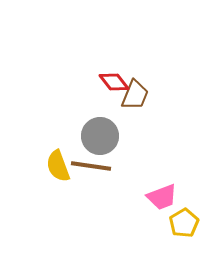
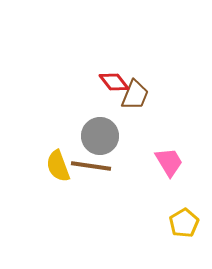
pink trapezoid: moved 7 px right, 35 px up; rotated 100 degrees counterclockwise
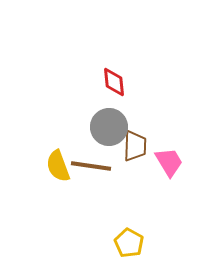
red diamond: rotated 32 degrees clockwise
brown trapezoid: moved 51 px down; rotated 20 degrees counterclockwise
gray circle: moved 9 px right, 9 px up
yellow pentagon: moved 55 px left, 20 px down; rotated 12 degrees counterclockwise
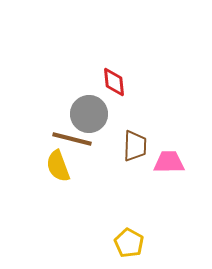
gray circle: moved 20 px left, 13 px up
pink trapezoid: rotated 60 degrees counterclockwise
brown line: moved 19 px left, 27 px up; rotated 6 degrees clockwise
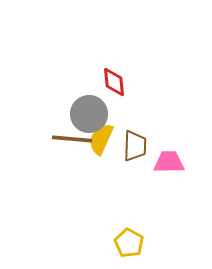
brown line: rotated 9 degrees counterclockwise
yellow semicircle: moved 43 px right, 27 px up; rotated 44 degrees clockwise
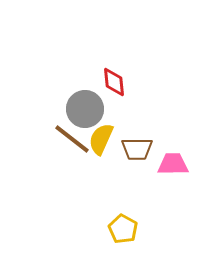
gray circle: moved 4 px left, 5 px up
brown line: rotated 33 degrees clockwise
brown trapezoid: moved 2 px right, 3 px down; rotated 88 degrees clockwise
pink trapezoid: moved 4 px right, 2 px down
yellow pentagon: moved 6 px left, 14 px up
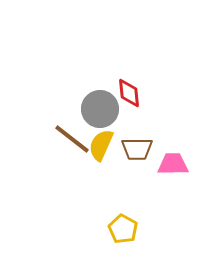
red diamond: moved 15 px right, 11 px down
gray circle: moved 15 px right
yellow semicircle: moved 6 px down
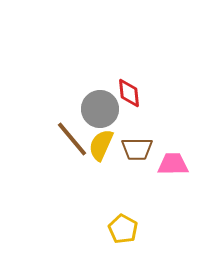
brown line: rotated 12 degrees clockwise
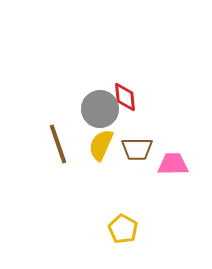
red diamond: moved 4 px left, 4 px down
brown line: moved 14 px left, 5 px down; rotated 21 degrees clockwise
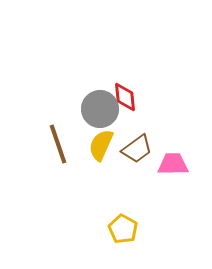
brown trapezoid: rotated 36 degrees counterclockwise
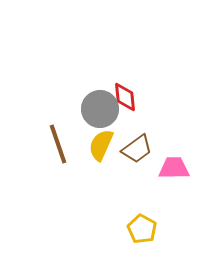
pink trapezoid: moved 1 px right, 4 px down
yellow pentagon: moved 19 px right
